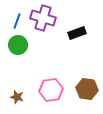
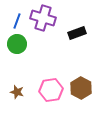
green circle: moved 1 px left, 1 px up
brown hexagon: moved 6 px left, 1 px up; rotated 20 degrees clockwise
brown star: moved 5 px up
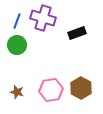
green circle: moved 1 px down
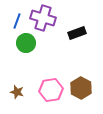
green circle: moved 9 px right, 2 px up
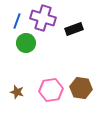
black rectangle: moved 3 px left, 4 px up
brown hexagon: rotated 20 degrees counterclockwise
